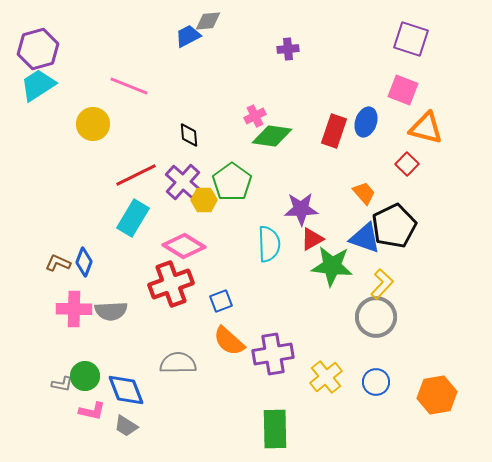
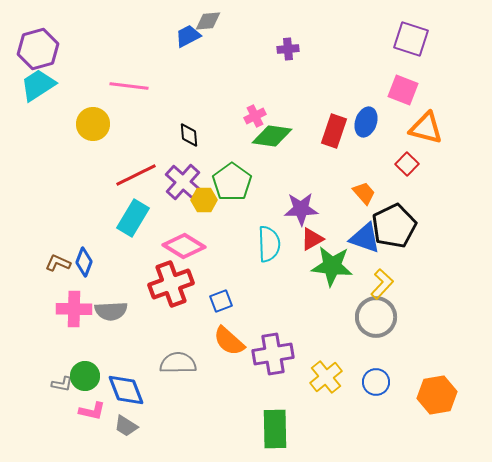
pink line at (129, 86): rotated 15 degrees counterclockwise
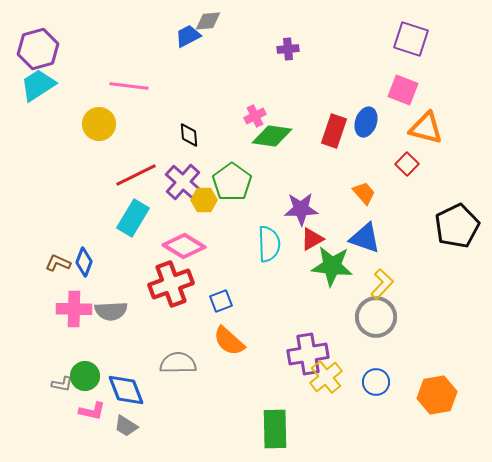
yellow circle at (93, 124): moved 6 px right
black pentagon at (394, 226): moved 63 px right
purple cross at (273, 354): moved 35 px right
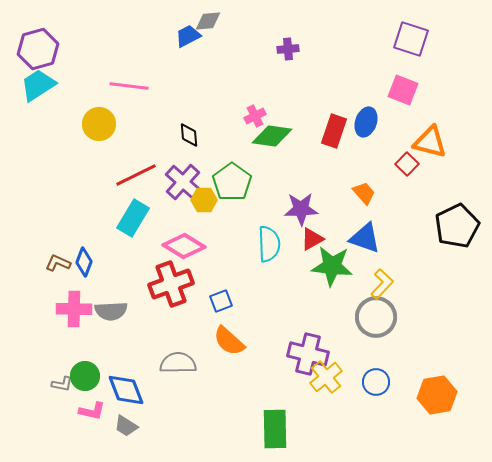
orange triangle at (426, 128): moved 4 px right, 14 px down
purple cross at (308, 354): rotated 24 degrees clockwise
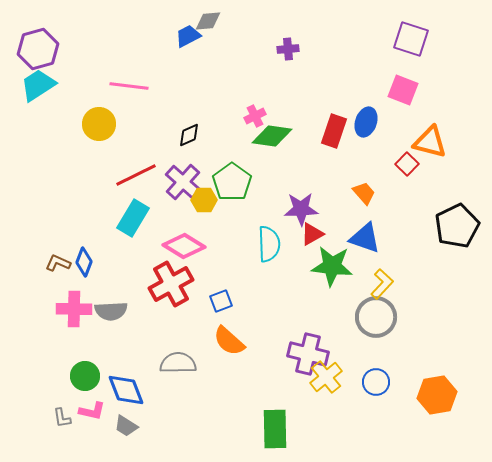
black diamond at (189, 135): rotated 70 degrees clockwise
red triangle at (312, 239): moved 5 px up
red cross at (171, 284): rotated 9 degrees counterclockwise
gray L-shape at (62, 384): moved 34 px down; rotated 70 degrees clockwise
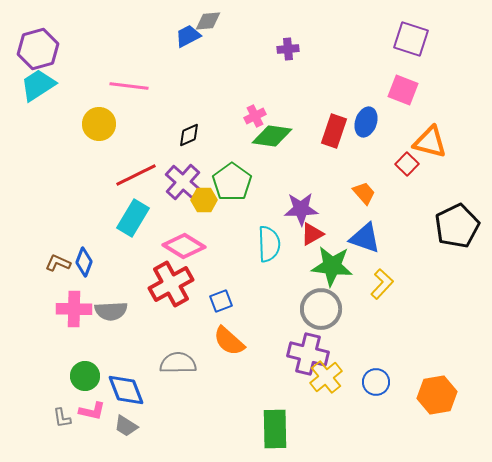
gray circle at (376, 317): moved 55 px left, 8 px up
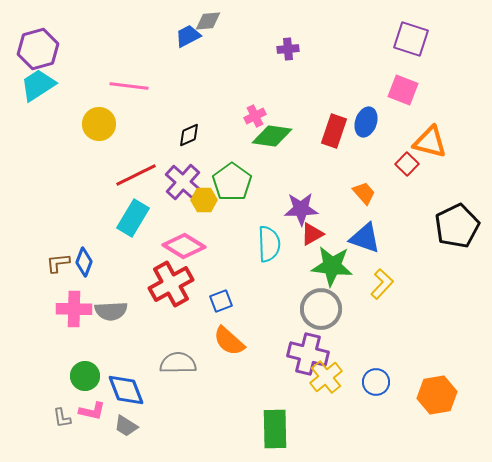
brown L-shape at (58, 263): rotated 30 degrees counterclockwise
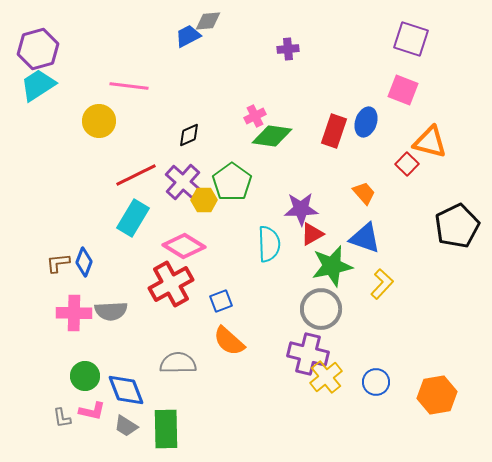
yellow circle at (99, 124): moved 3 px up
green star at (332, 266): rotated 18 degrees counterclockwise
pink cross at (74, 309): moved 4 px down
green rectangle at (275, 429): moved 109 px left
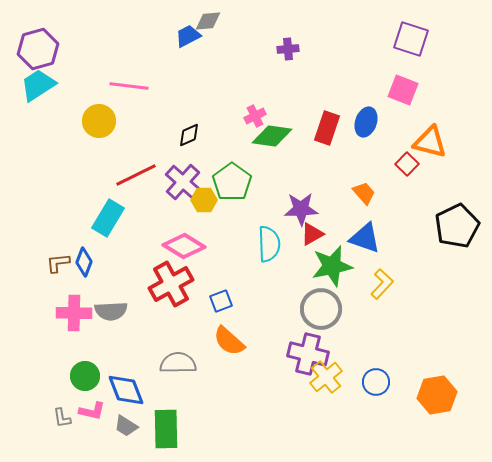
red rectangle at (334, 131): moved 7 px left, 3 px up
cyan rectangle at (133, 218): moved 25 px left
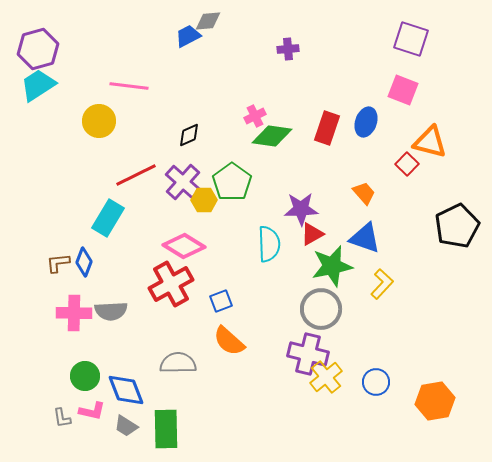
orange hexagon at (437, 395): moved 2 px left, 6 px down
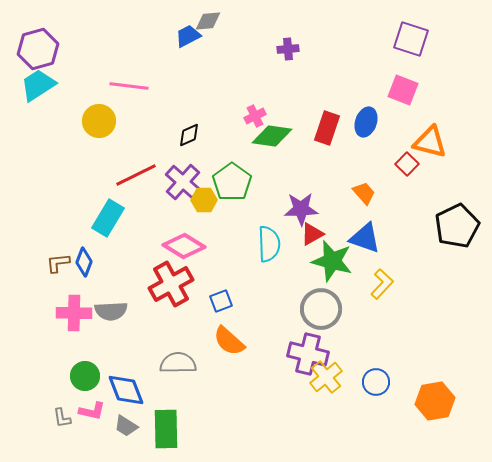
green star at (332, 266): moved 5 px up; rotated 27 degrees clockwise
